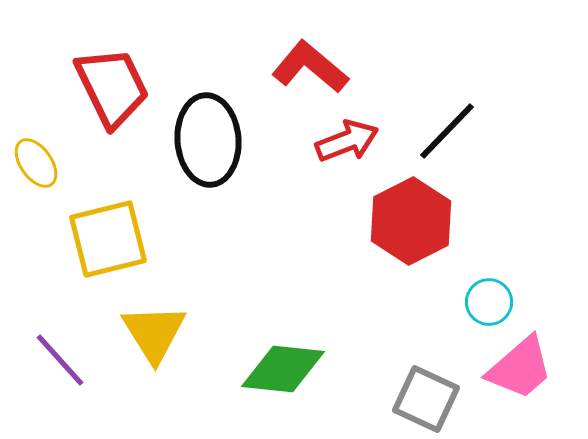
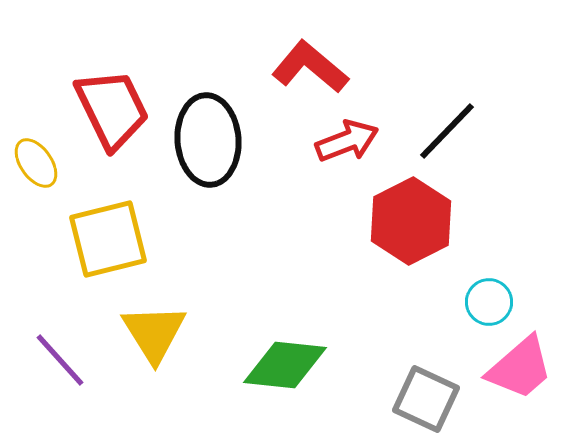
red trapezoid: moved 22 px down
green diamond: moved 2 px right, 4 px up
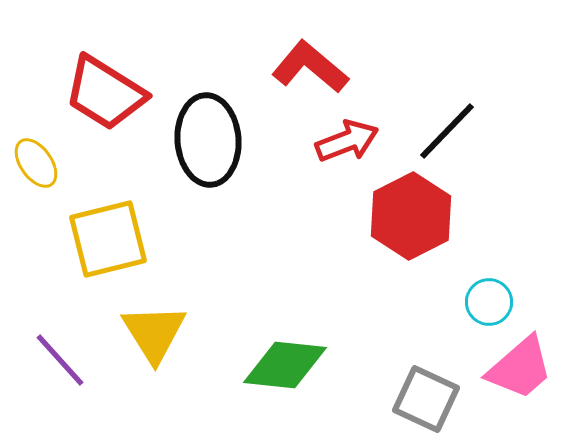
red trapezoid: moved 7 px left, 16 px up; rotated 148 degrees clockwise
red hexagon: moved 5 px up
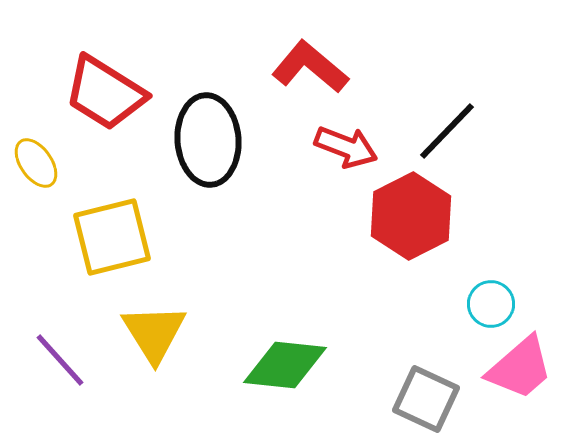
red arrow: moved 1 px left, 6 px down; rotated 42 degrees clockwise
yellow square: moved 4 px right, 2 px up
cyan circle: moved 2 px right, 2 px down
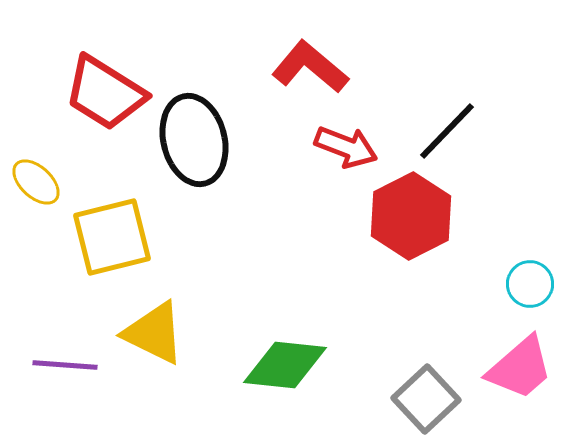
black ellipse: moved 14 px left; rotated 10 degrees counterclockwise
yellow ellipse: moved 19 px down; rotated 12 degrees counterclockwise
cyan circle: moved 39 px right, 20 px up
yellow triangle: rotated 32 degrees counterclockwise
purple line: moved 5 px right, 5 px down; rotated 44 degrees counterclockwise
gray square: rotated 22 degrees clockwise
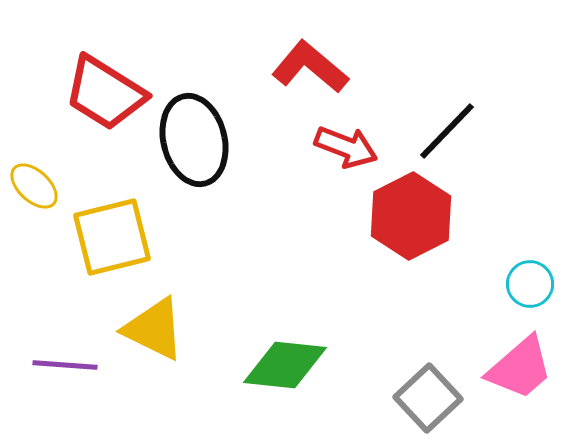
yellow ellipse: moved 2 px left, 4 px down
yellow triangle: moved 4 px up
gray square: moved 2 px right, 1 px up
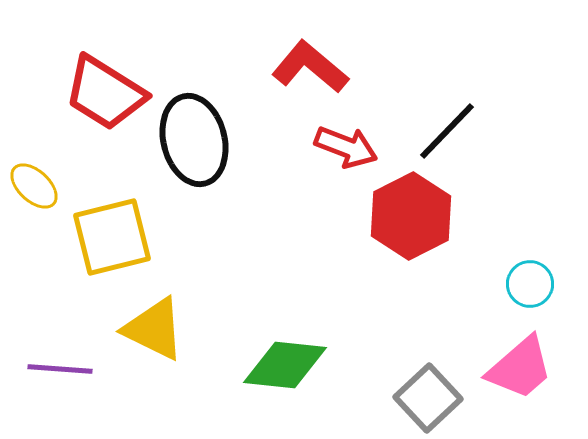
purple line: moved 5 px left, 4 px down
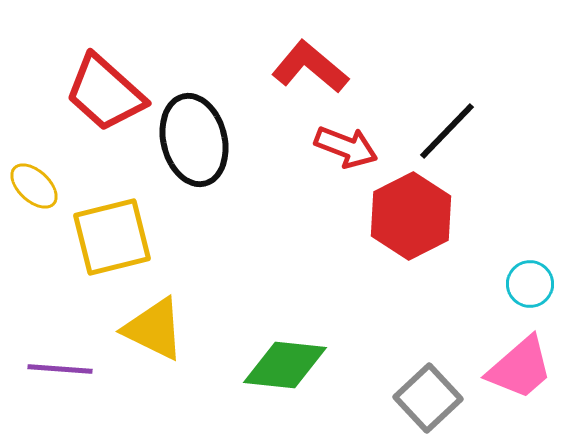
red trapezoid: rotated 10 degrees clockwise
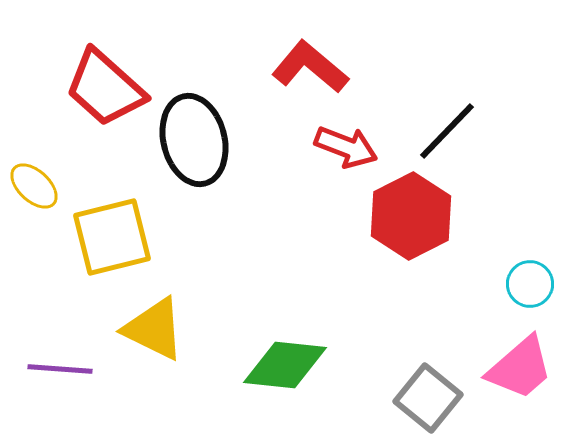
red trapezoid: moved 5 px up
gray square: rotated 8 degrees counterclockwise
